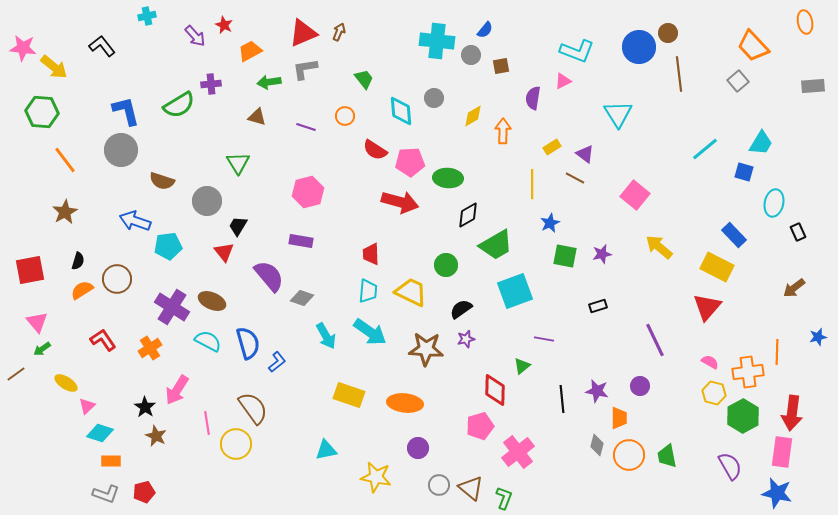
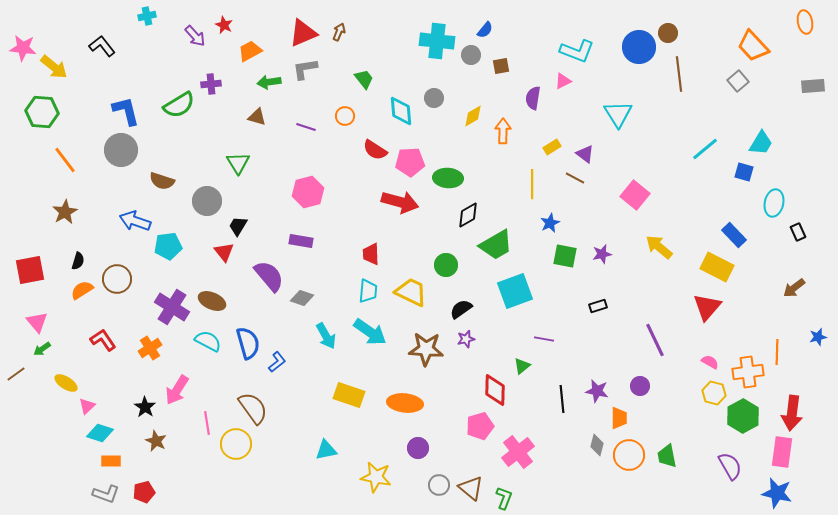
brown star at (156, 436): moved 5 px down
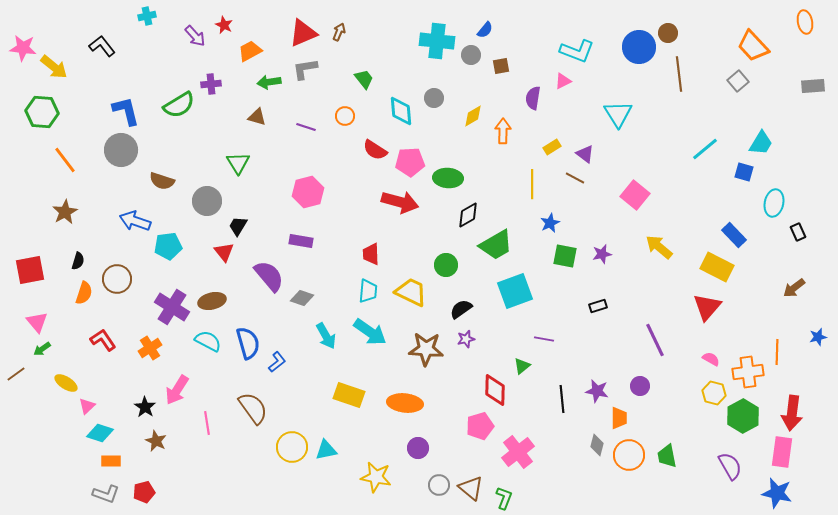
orange semicircle at (82, 290): moved 2 px right, 3 px down; rotated 140 degrees clockwise
brown ellipse at (212, 301): rotated 36 degrees counterclockwise
pink semicircle at (710, 362): moved 1 px right, 3 px up
yellow circle at (236, 444): moved 56 px right, 3 px down
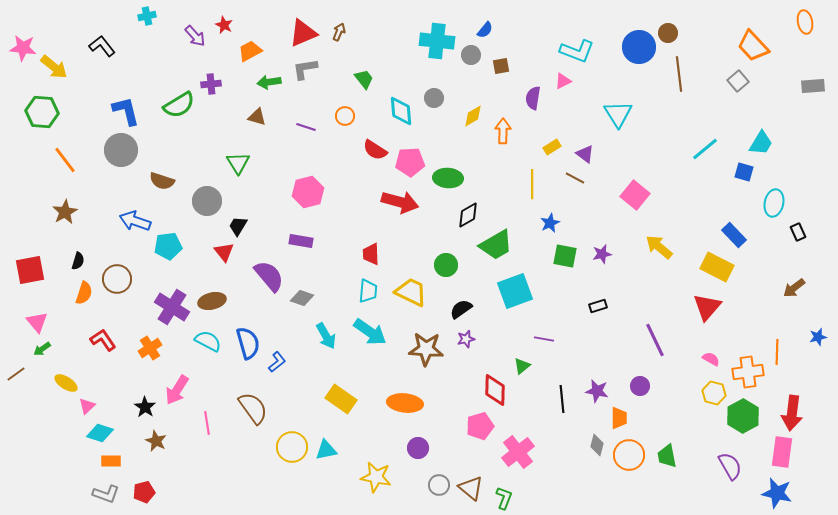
yellow rectangle at (349, 395): moved 8 px left, 4 px down; rotated 16 degrees clockwise
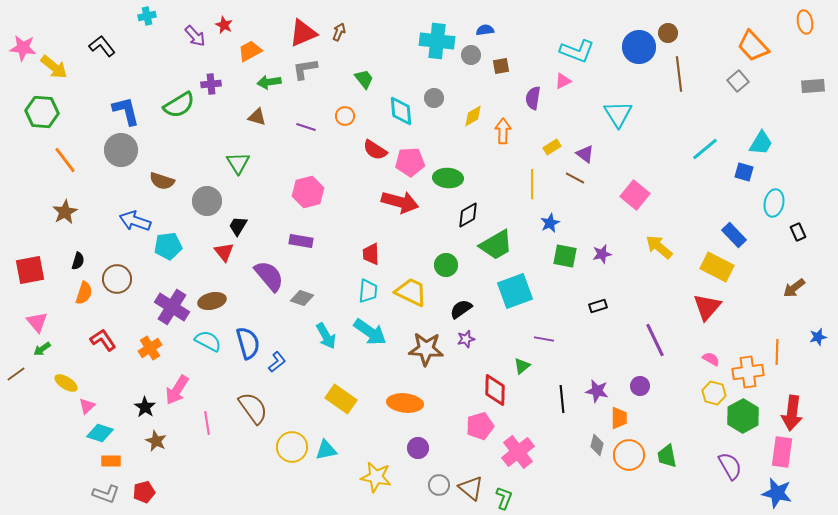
blue semicircle at (485, 30): rotated 138 degrees counterclockwise
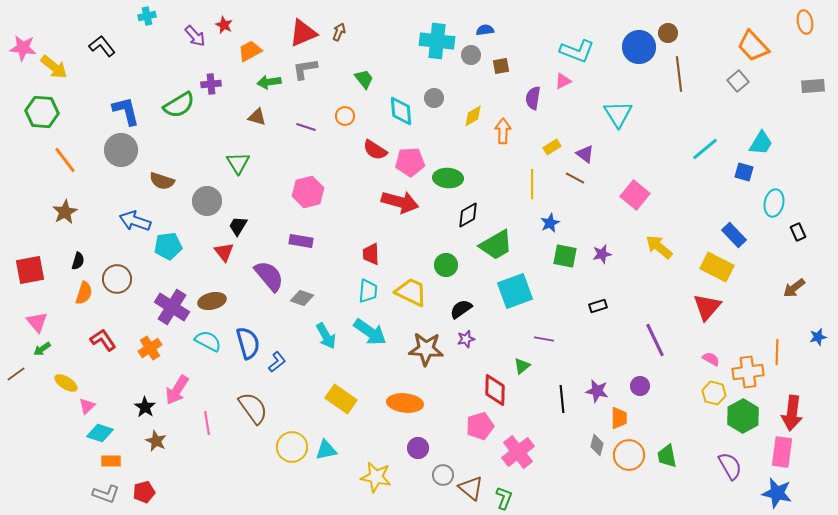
gray circle at (439, 485): moved 4 px right, 10 px up
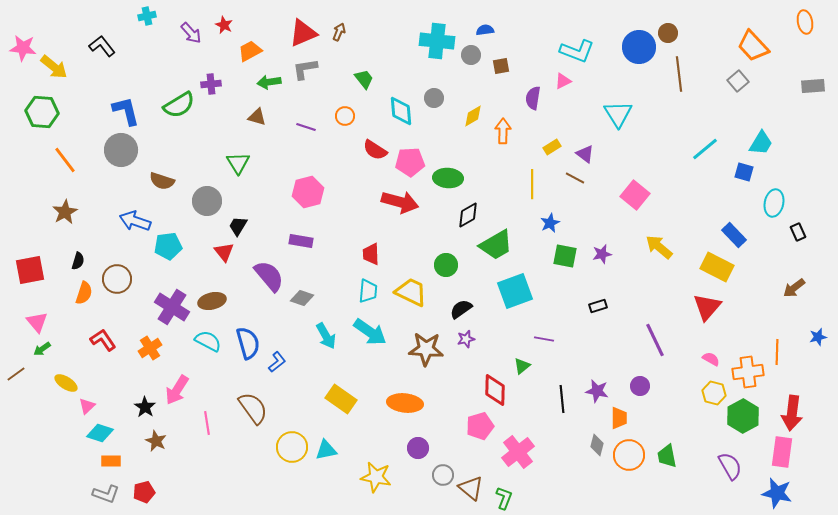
purple arrow at (195, 36): moved 4 px left, 3 px up
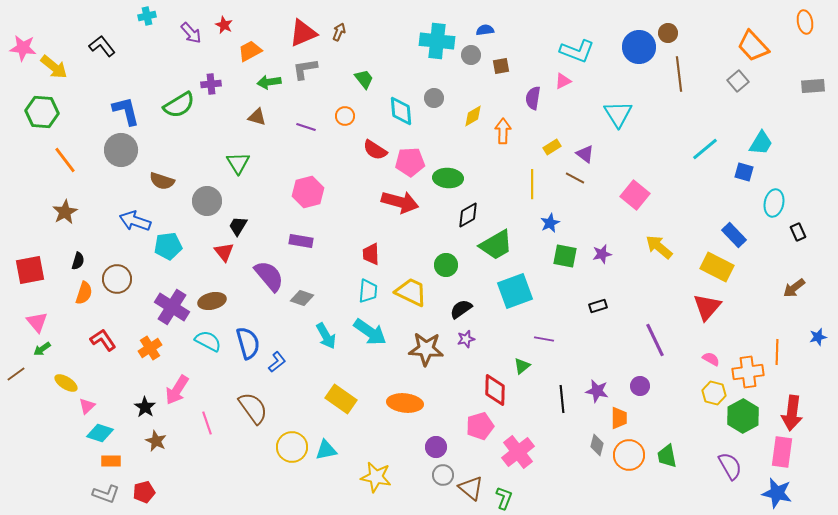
pink line at (207, 423): rotated 10 degrees counterclockwise
purple circle at (418, 448): moved 18 px right, 1 px up
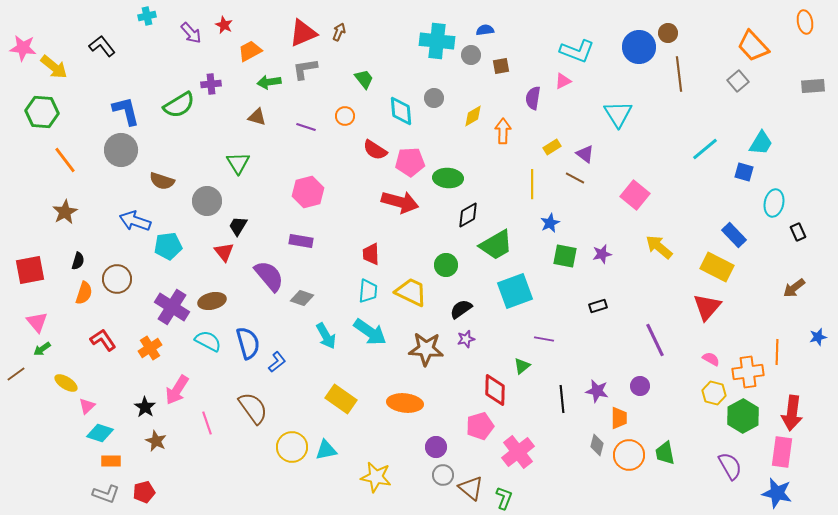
green trapezoid at (667, 456): moved 2 px left, 3 px up
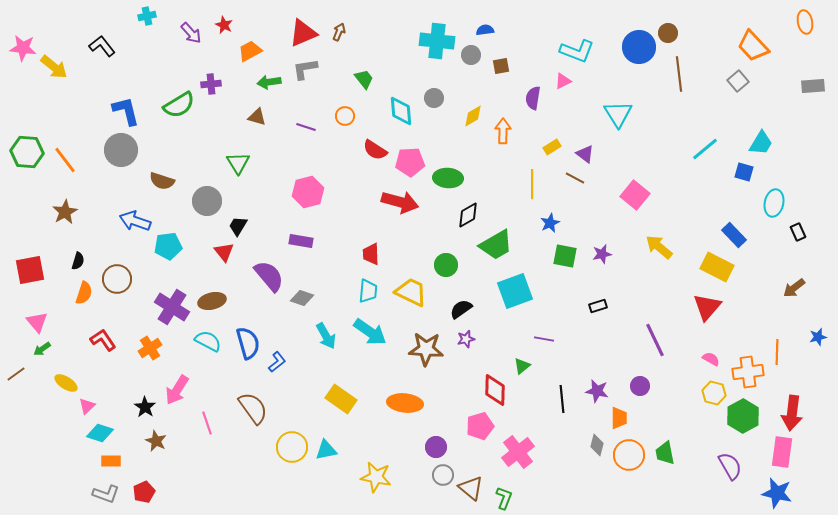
green hexagon at (42, 112): moved 15 px left, 40 px down
red pentagon at (144, 492): rotated 10 degrees counterclockwise
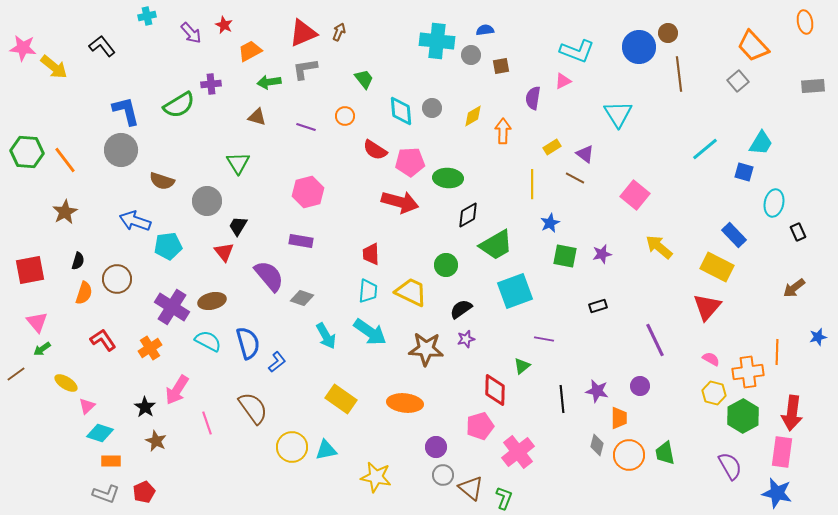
gray circle at (434, 98): moved 2 px left, 10 px down
